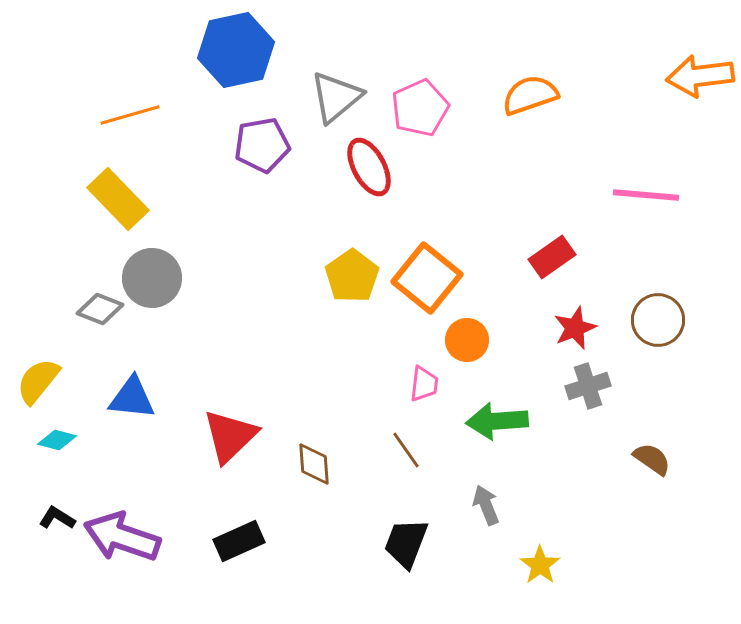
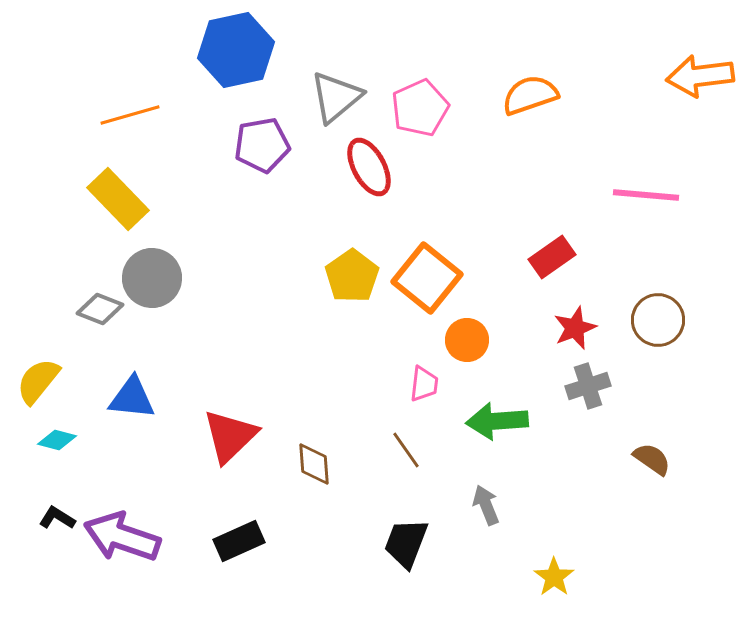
yellow star: moved 14 px right, 12 px down
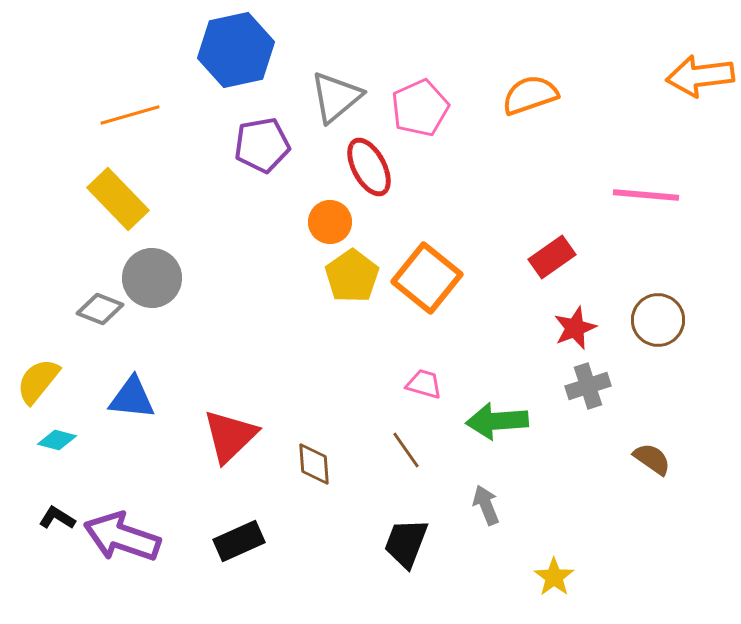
orange circle: moved 137 px left, 118 px up
pink trapezoid: rotated 81 degrees counterclockwise
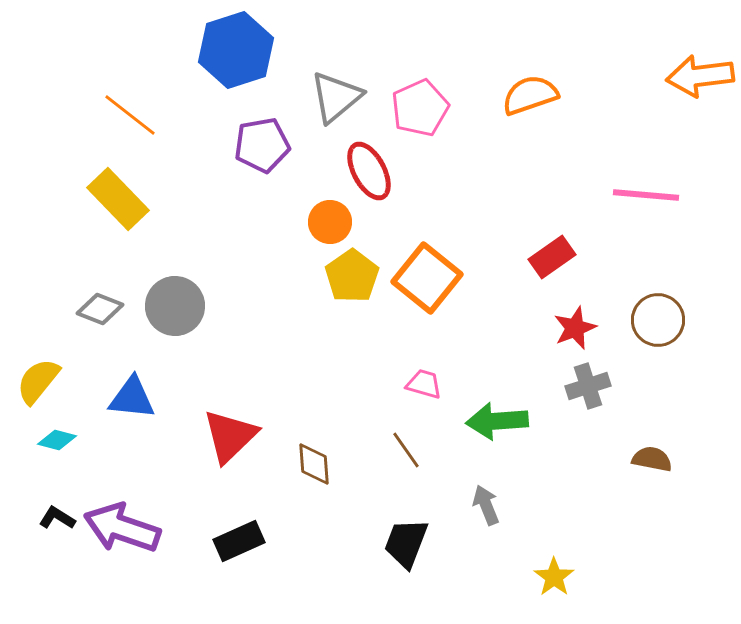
blue hexagon: rotated 6 degrees counterclockwise
orange line: rotated 54 degrees clockwise
red ellipse: moved 4 px down
gray circle: moved 23 px right, 28 px down
brown semicircle: rotated 24 degrees counterclockwise
purple arrow: moved 9 px up
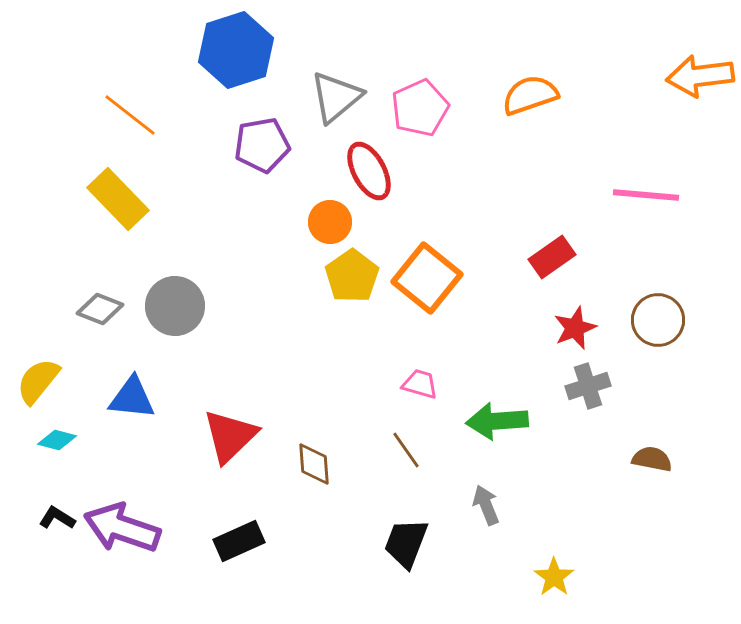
pink trapezoid: moved 4 px left
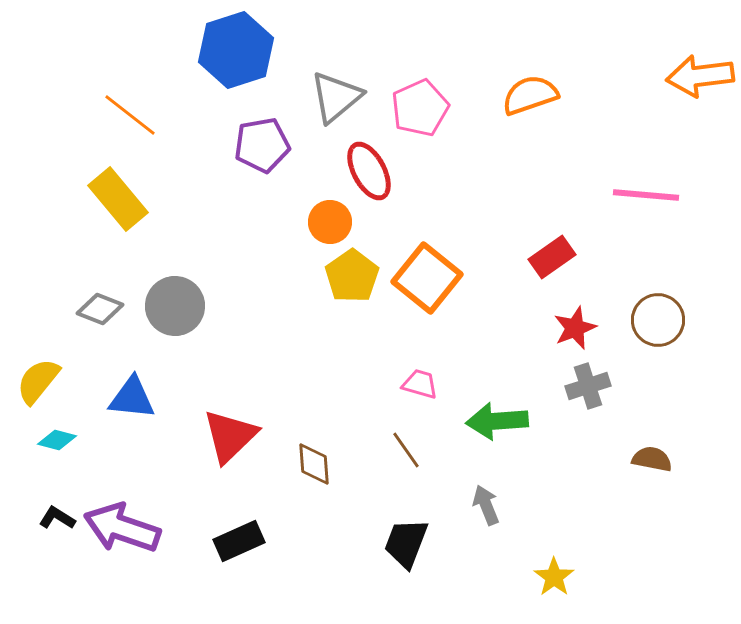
yellow rectangle: rotated 4 degrees clockwise
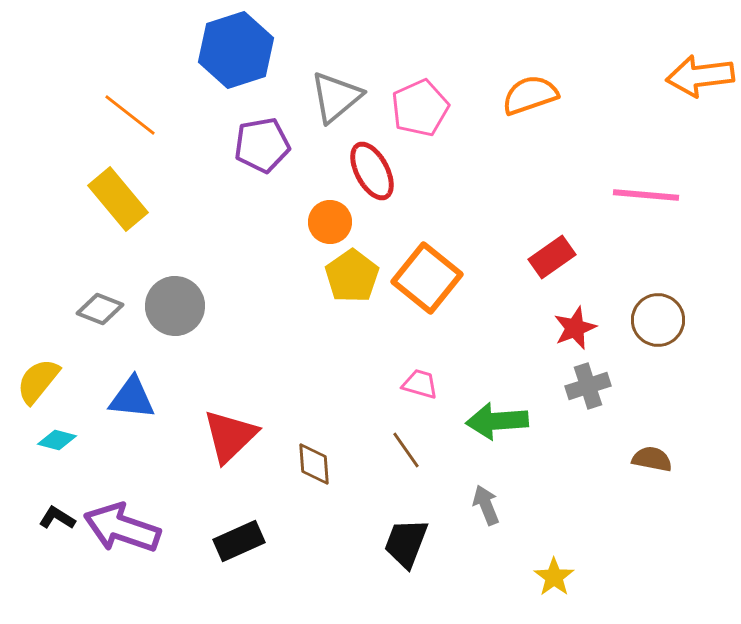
red ellipse: moved 3 px right
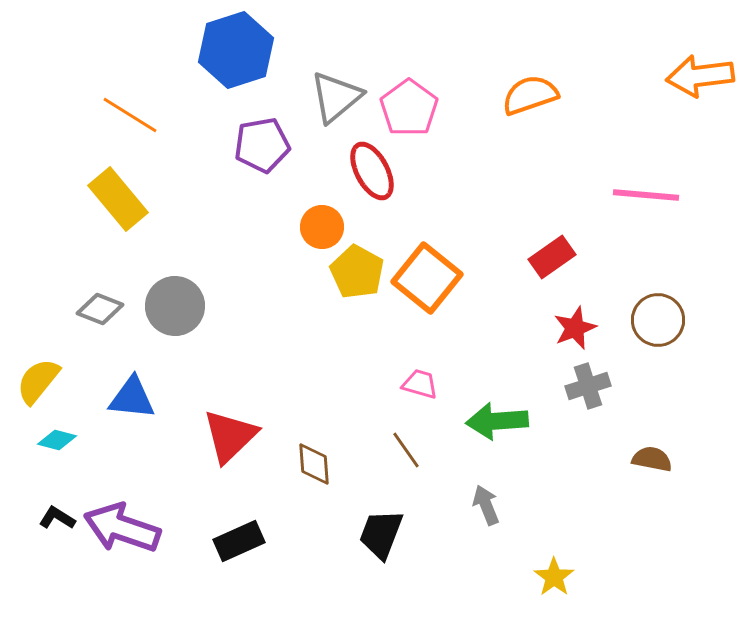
pink pentagon: moved 11 px left; rotated 12 degrees counterclockwise
orange line: rotated 6 degrees counterclockwise
orange circle: moved 8 px left, 5 px down
yellow pentagon: moved 5 px right, 4 px up; rotated 8 degrees counterclockwise
black trapezoid: moved 25 px left, 9 px up
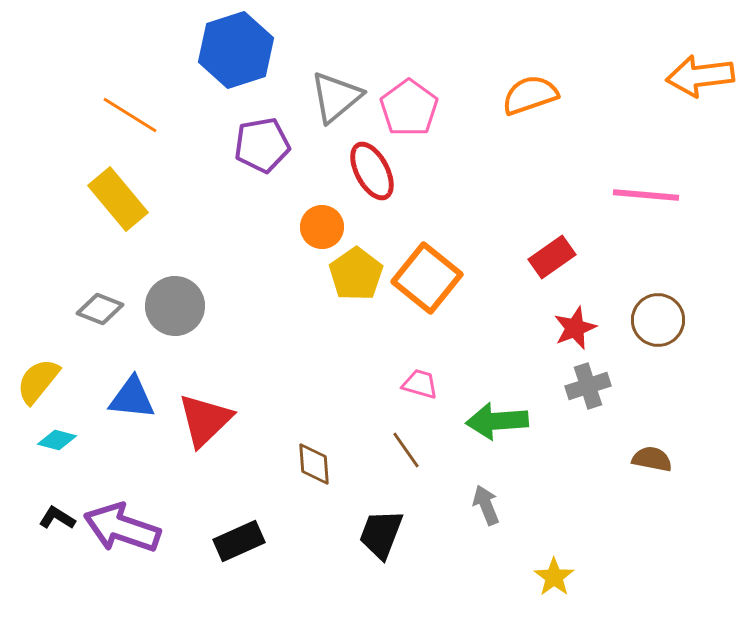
yellow pentagon: moved 1 px left, 2 px down; rotated 8 degrees clockwise
red triangle: moved 25 px left, 16 px up
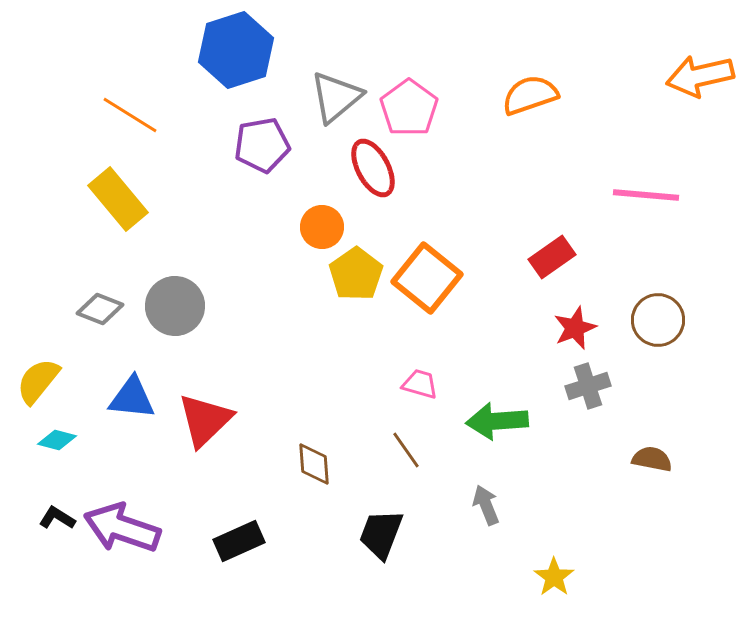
orange arrow: rotated 6 degrees counterclockwise
red ellipse: moved 1 px right, 3 px up
